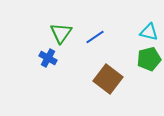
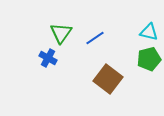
blue line: moved 1 px down
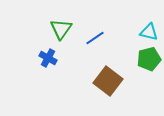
green triangle: moved 4 px up
brown square: moved 2 px down
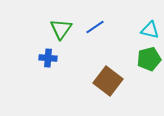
cyan triangle: moved 1 px right, 2 px up
blue line: moved 11 px up
blue cross: rotated 24 degrees counterclockwise
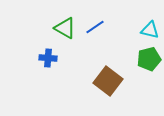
green triangle: moved 4 px right, 1 px up; rotated 35 degrees counterclockwise
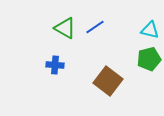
blue cross: moved 7 px right, 7 px down
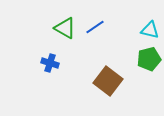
blue cross: moved 5 px left, 2 px up; rotated 12 degrees clockwise
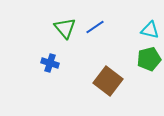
green triangle: rotated 20 degrees clockwise
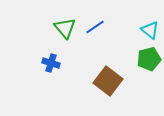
cyan triangle: rotated 24 degrees clockwise
blue cross: moved 1 px right
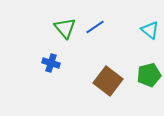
green pentagon: moved 16 px down
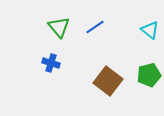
green triangle: moved 6 px left, 1 px up
